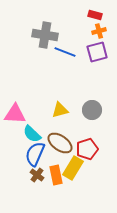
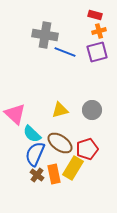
pink triangle: rotated 40 degrees clockwise
orange rectangle: moved 2 px left, 1 px up
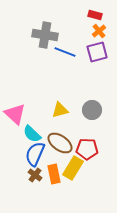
orange cross: rotated 24 degrees counterclockwise
red pentagon: rotated 20 degrees clockwise
brown cross: moved 2 px left
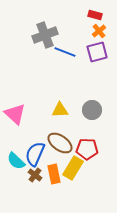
gray cross: rotated 30 degrees counterclockwise
yellow triangle: rotated 12 degrees clockwise
cyan semicircle: moved 16 px left, 27 px down
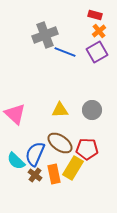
purple square: rotated 15 degrees counterclockwise
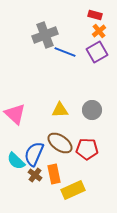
blue semicircle: moved 1 px left
yellow rectangle: moved 22 px down; rotated 35 degrees clockwise
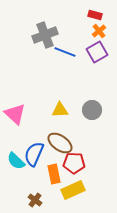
red pentagon: moved 13 px left, 14 px down
brown cross: moved 25 px down
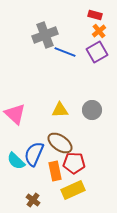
orange rectangle: moved 1 px right, 3 px up
brown cross: moved 2 px left
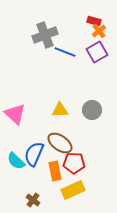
red rectangle: moved 1 px left, 6 px down
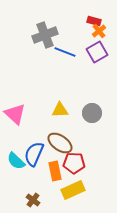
gray circle: moved 3 px down
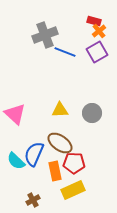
brown cross: rotated 24 degrees clockwise
